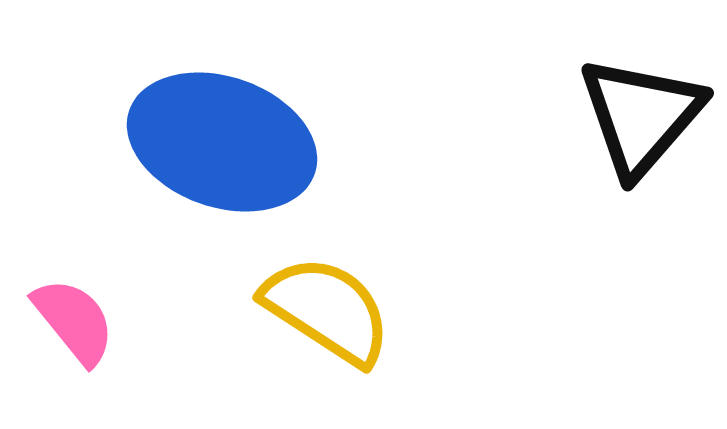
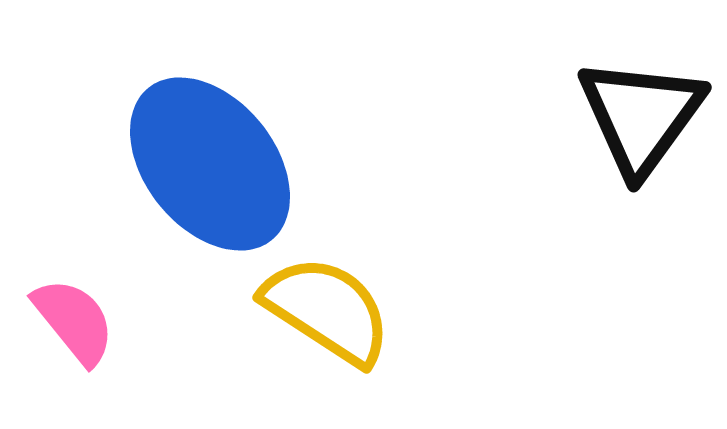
black triangle: rotated 5 degrees counterclockwise
blue ellipse: moved 12 px left, 22 px down; rotated 32 degrees clockwise
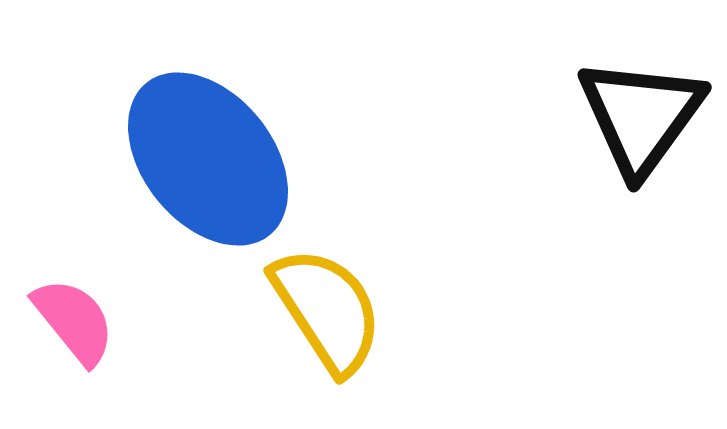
blue ellipse: moved 2 px left, 5 px up
yellow semicircle: rotated 24 degrees clockwise
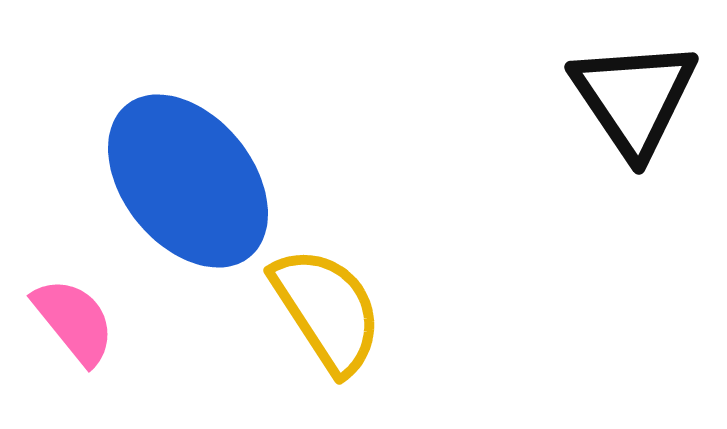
black triangle: moved 7 px left, 18 px up; rotated 10 degrees counterclockwise
blue ellipse: moved 20 px left, 22 px down
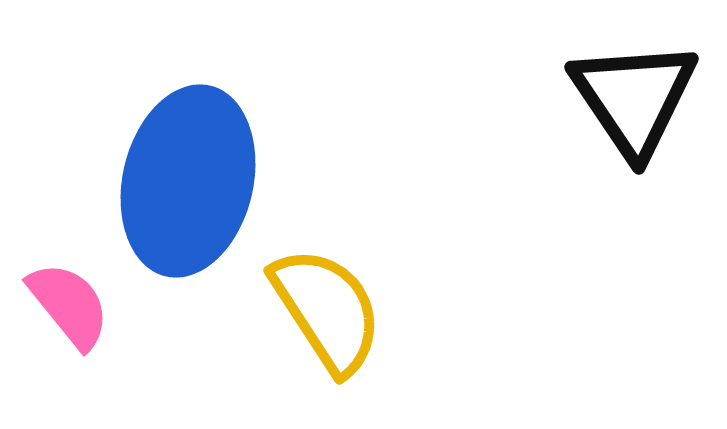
blue ellipse: rotated 52 degrees clockwise
pink semicircle: moved 5 px left, 16 px up
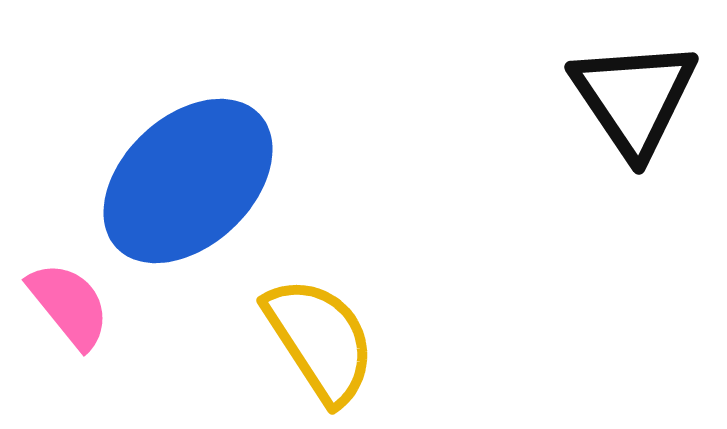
blue ellipse: rotated 34 degrees clockwise
yellow semicircle: moved 7 px left, 30 px down
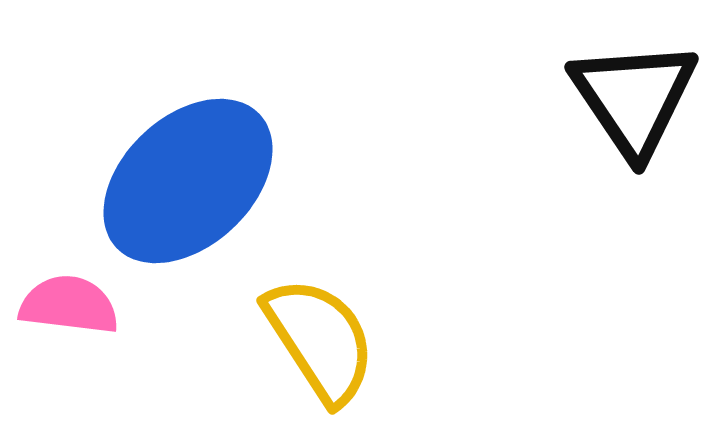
pink semicircle: rotated 44 degrees counterclockwise
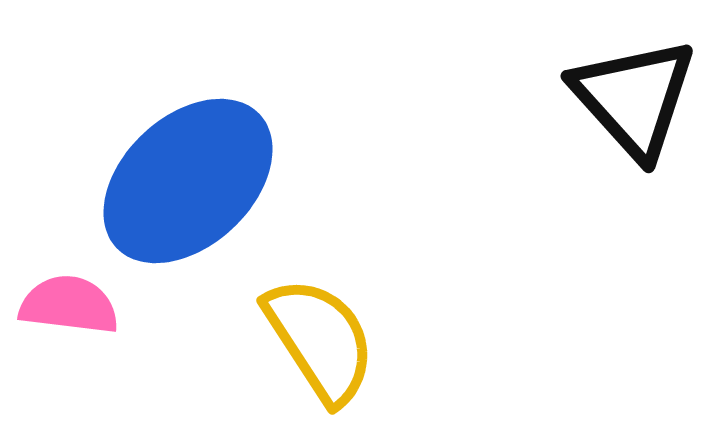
black triangle: rotated 8 degrees counterclockwise
